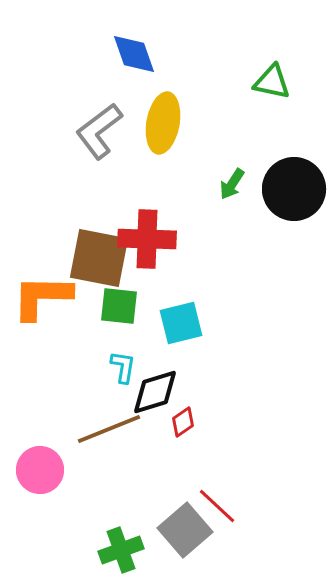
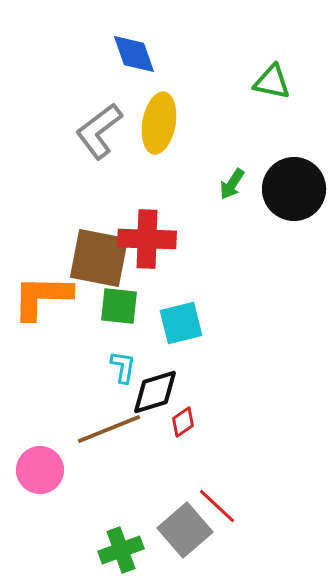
yellow ellipse: moved 4 px left
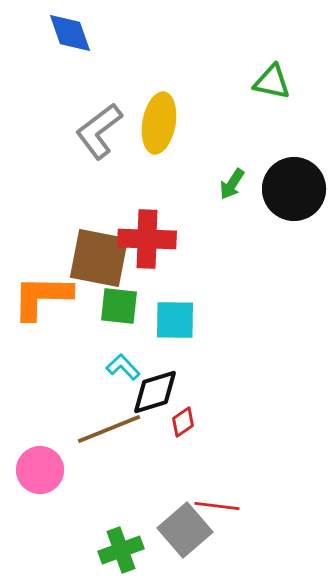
blue diamond: moved 64 px left, 21 px up
cyan square: moved 6 px left, 3 px up; rotated 15 degrees clockwise
cyan L-shape: rotated 52 degrees counterclockwise
red line: rotated 36 degrees counterclockwise
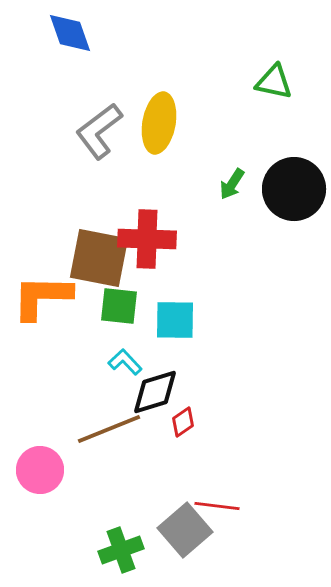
green triangle: moved 2 px right
cyan L-shape: moved 2 px right, 5 px up
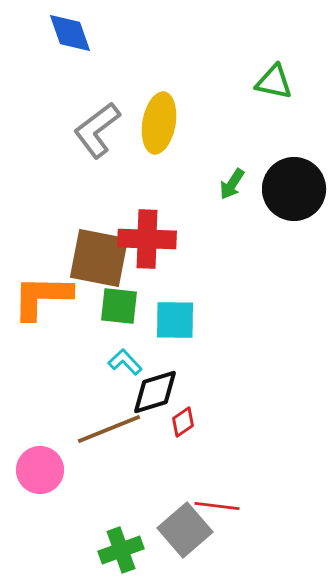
gray L-shape: moved 2 px left, 1 px up
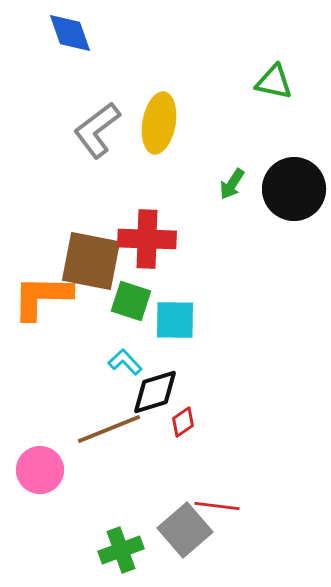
brown square: moved 8 px left, 3 px down
green square: moved 12 px right, 5 px up; rotated 12 degrees clockwise
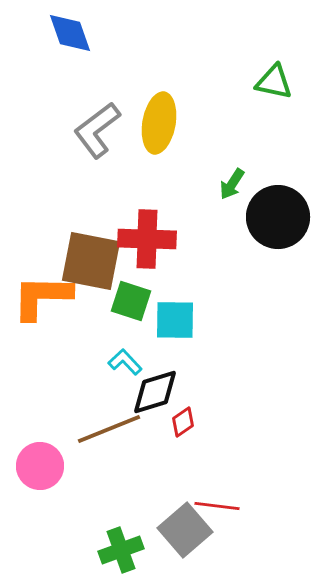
black circle: moved 16 px left, 28 px down
pink circle: moved 4 px up
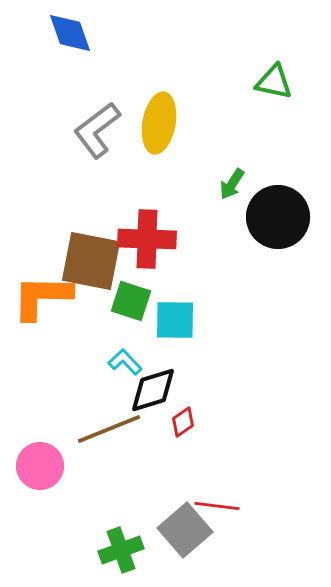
black diamond: moved 2 px left, 2 px up
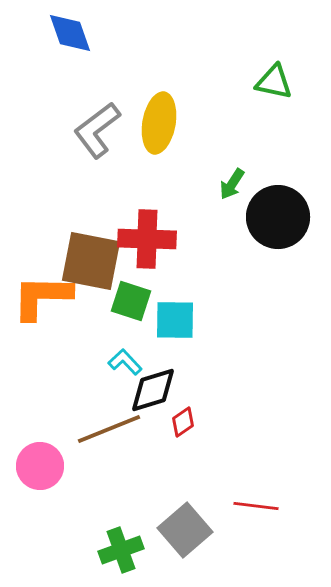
red line: moved 39 px right
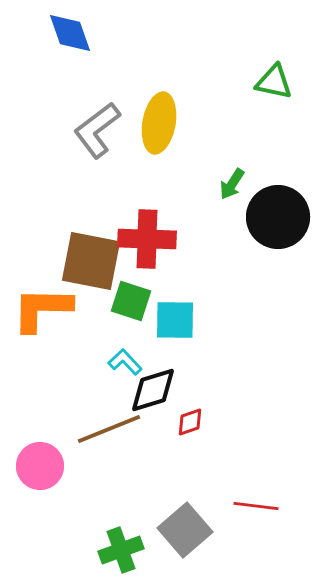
orange L-shape: moved 12 px down
red diamond: moved 7 px right; rotated 16 degrees clockwise
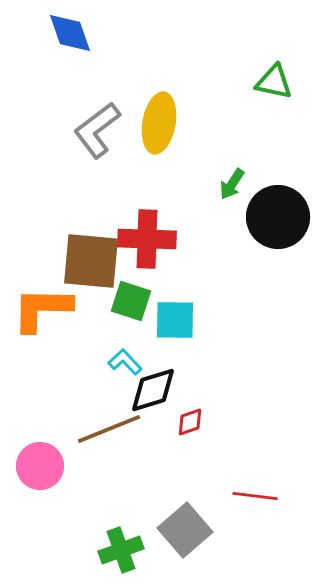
brown square: rotated 6 degrees counterclockwise
red line: moved 1 px left, 10 px up
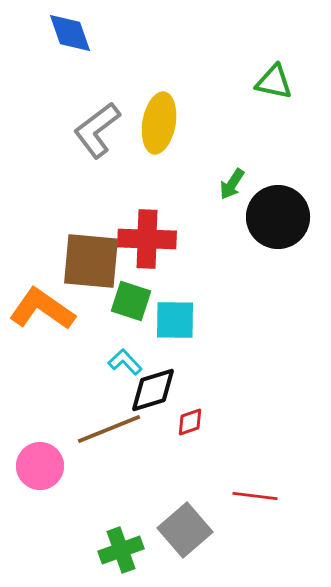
orange L-shape: rotated 34 degrees clockwise
